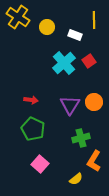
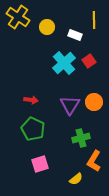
pink square: rotated 30 degrees clockwise
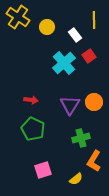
white rectangle: rotated 32 degrees clockwise
red square: moved 5 px up
pink square: moved 3 px right, 6 px down
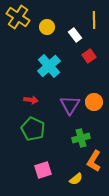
cyan cross: moved 15 px left, 3 px down
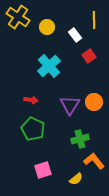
green cross: moved 1 px left, 1 px down
orange L-shape: rotated 110 degrees clockwise
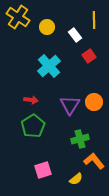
green pentagon: moved 3 px up; rotated 15 degrees clockwise
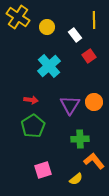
green cross: rotated 12 degrees clockwise
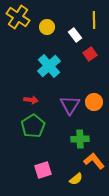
red square: moved 1 px right, 2 px up
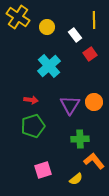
green pentagon: rotated 15 degrees clockwise
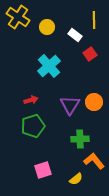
white rectangle: rotated 16 degrees counterclockwise
red arrow: rotated 24 degrees counterclockwise
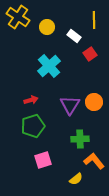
white rectangle: moved 1 px left, 1 px down
pink square: moved 10 px up
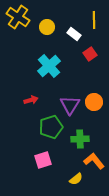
white rectangle: moved 2 px up
green pentagon: moved 18 px right, 1 px down
